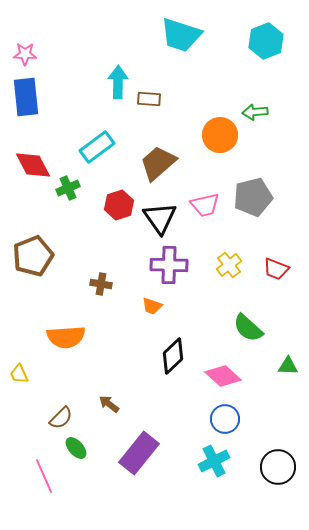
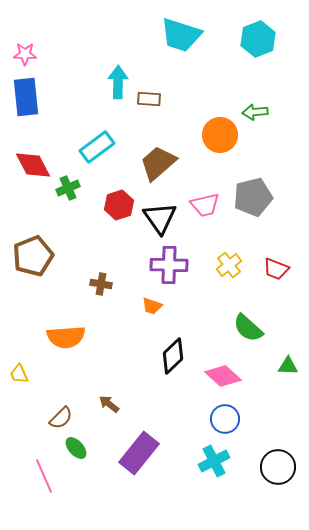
cyan hexagon: moved 8 px left, 2 px up
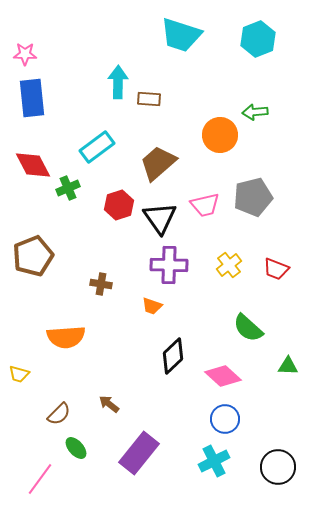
blue rectangle: moved 6 px right, 1 px down
yellow trapezoid: rotated 50 degrees counterclockwise
brown semicircle: moved 2 px left, 4 px up
pink line: moved 4 px left, 3 px down; rotated 60 degrees clockwise
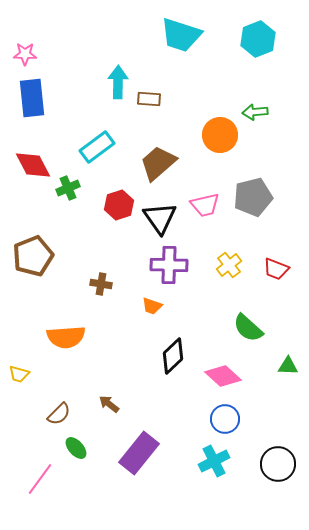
black circle: moved 3 px up
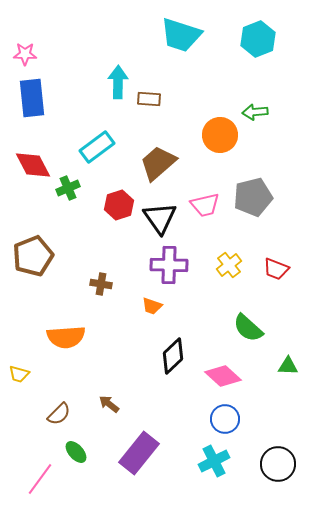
green ellipse: moved 4 px down
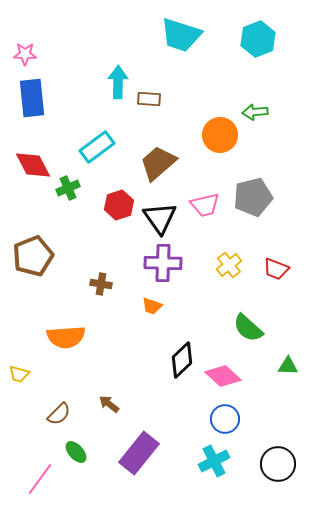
purple cross: moved 6 px left, 2 px up
black diamond: moved 9 px right, 4 px down
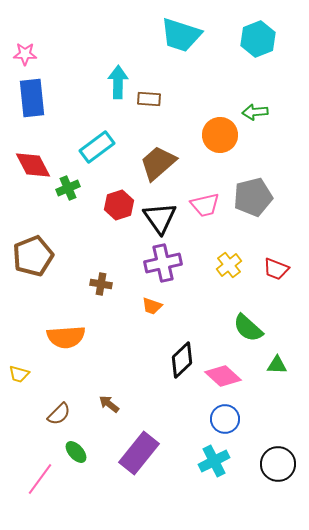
purple cross: rotated 15 degrees counterclockwise
green triangle: moved 11 px left, 1 px up
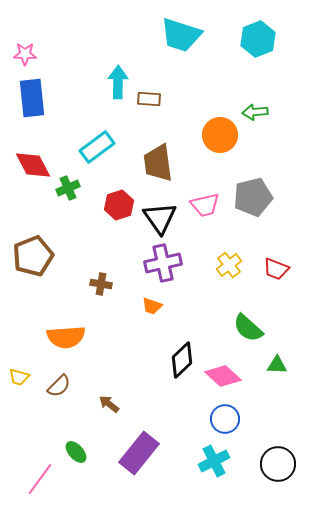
brown trapezoid: rotated 57 degrees counterclockwise
yellow trapezoid: moved 3 px down
brown semicircle: moved 28 px up
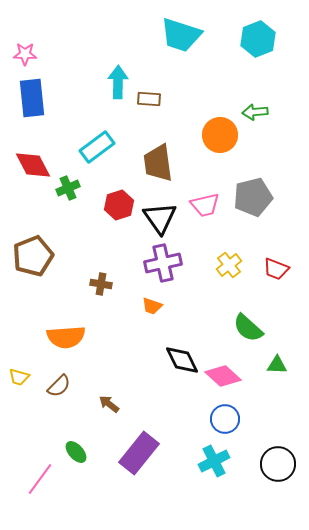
black diamond: rotated 72 degrees counterclockwise
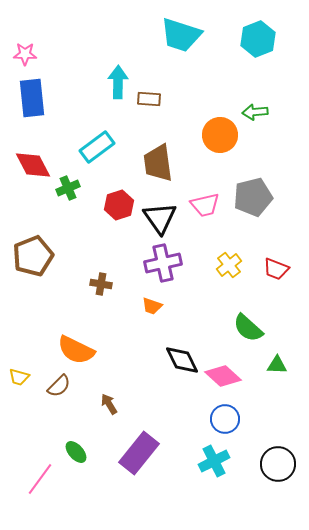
orange semicircle: moved 10 px right, 13 px down; rotated 30 degrees clockwise
brown arrow: rotated 20 degrees clockwise
